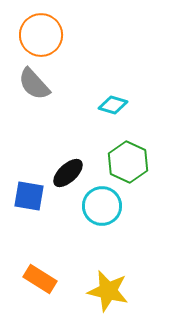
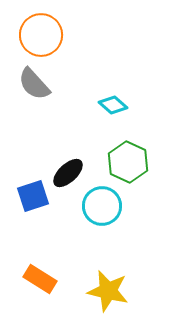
cyan diamond: rotated 24 degrees clockwise
blue square: moved 4 px right; rotated 28 degrees counterclockwise
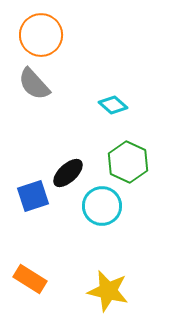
orange rectangle: moved 10 px left
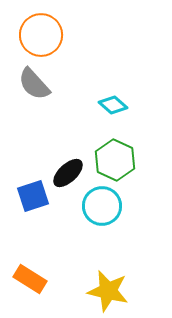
green hexagon: moved 13 px left, 2 px up
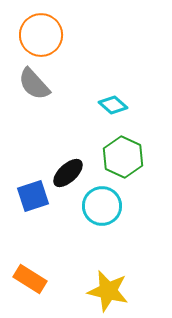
green hexagon: moved 8 px right, 3 px up
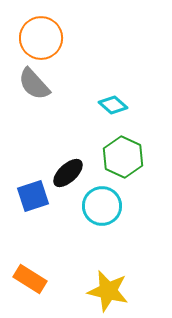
orange circle: moved 3 px down
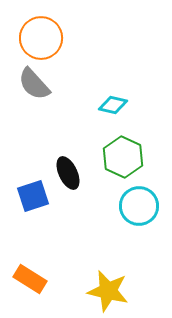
cyan diamond: rotated 28 degrees counterclockwise
black ellipse: rotated 72 degrees counterclockwise
cyan circle: moved 37 px right
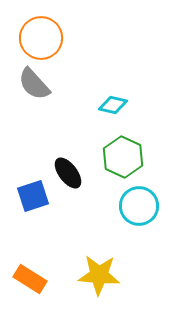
black ellipse: rotated 12 degrees counterclockwise
yellow star: moved 9 px left, 16 px up; rotated 9 degrees counterclockwise
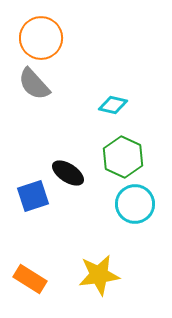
black ellipse: rotated 20 degrees counterclockwise
cyan circle: moved 4 px left, 2 px up
yellow star: rotated 12 degrees counterclockwise
